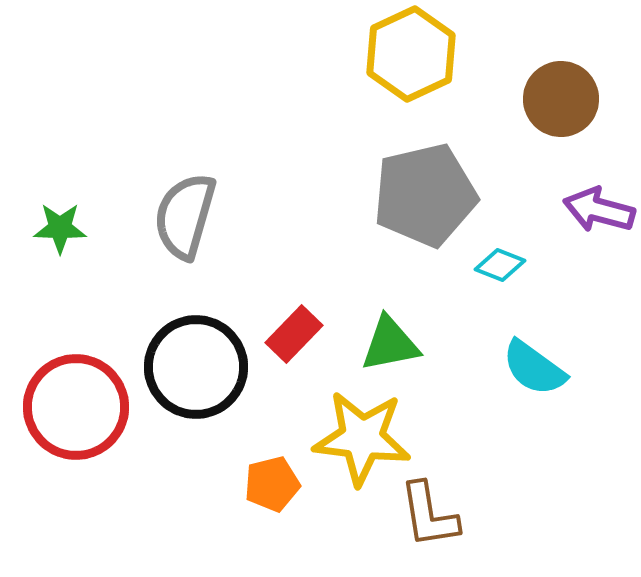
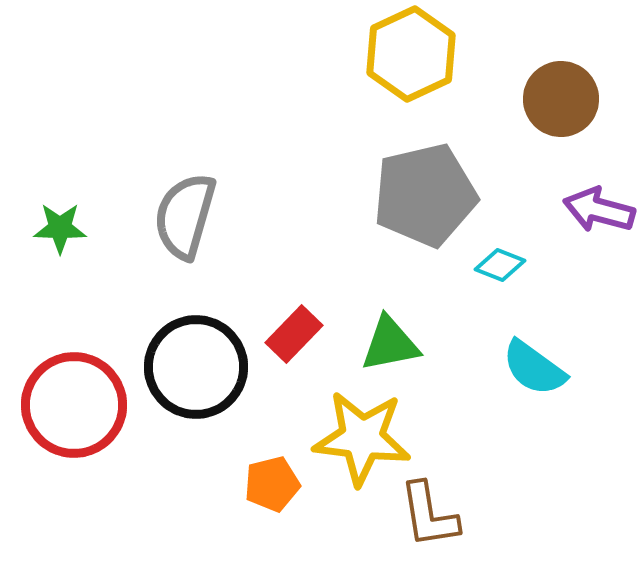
red circle: moved 2 px left, 2 px up
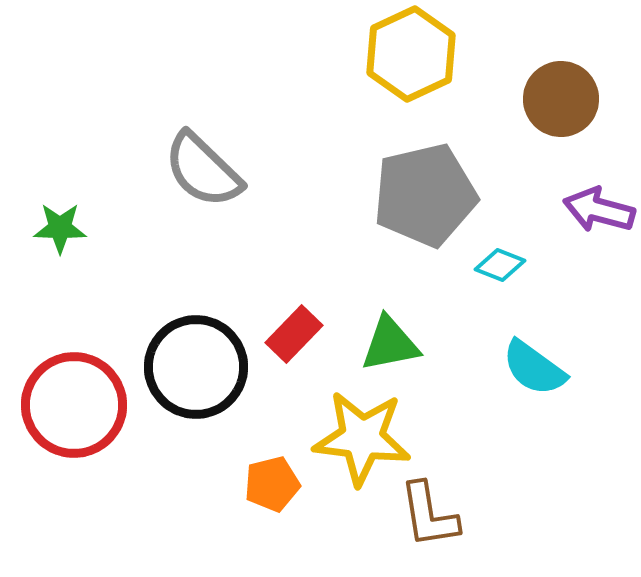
gray semicircle: moved 18 px right, 46 px up; rotated 62 degrees counterclockwise
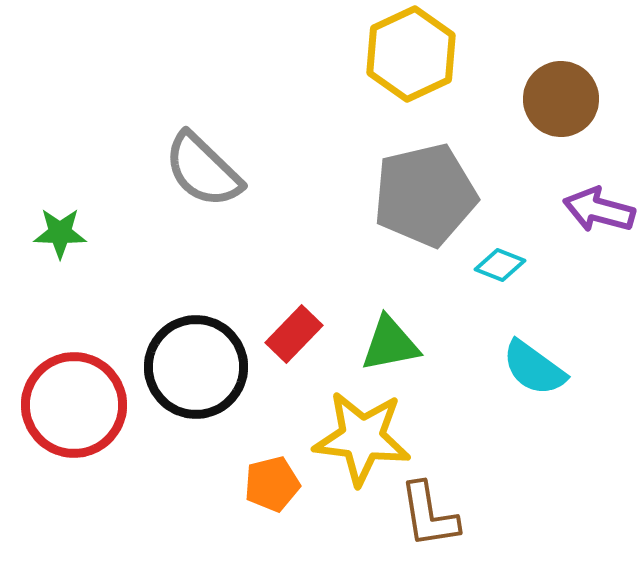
green star: moved 5 px down
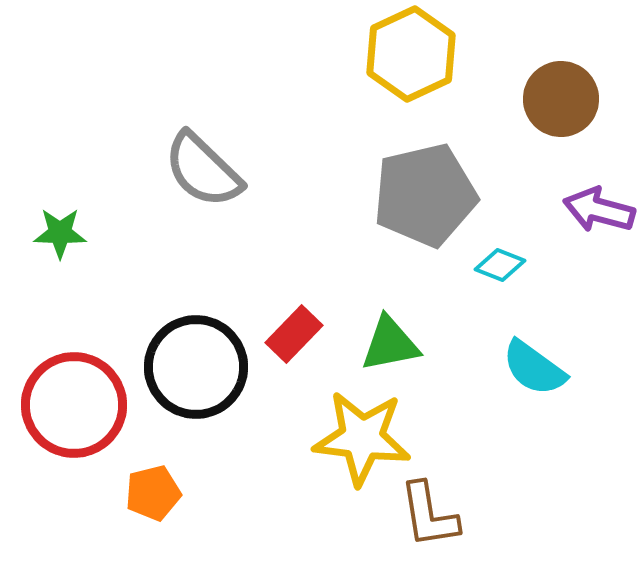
orange pentagon: moved 119 px left, 9 px down
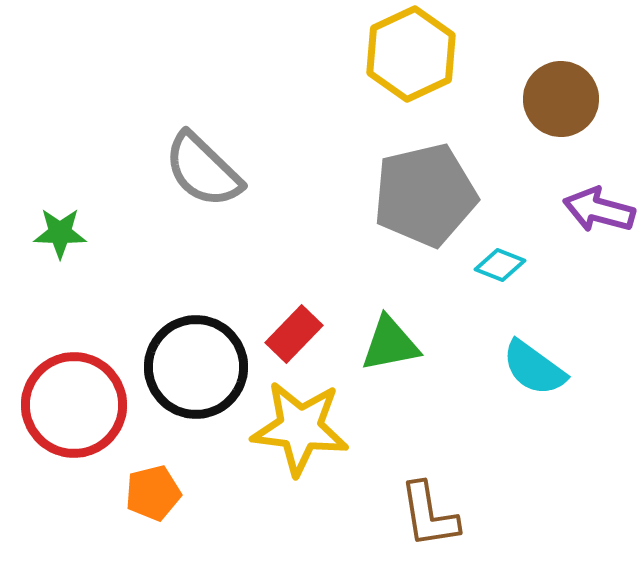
yellow star: moved 62 px left, 10 px up
